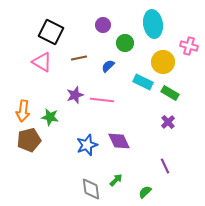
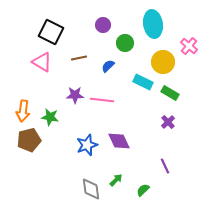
pink cross: rotated 24 degrees clockwise
purple star: rotated 18 degrees clockwise
green semicircle: moved 2 px left, 2 px up
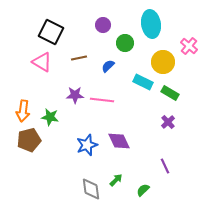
cyan ellipse: moved 2 px left
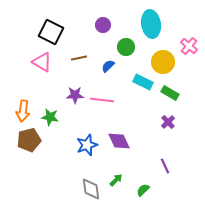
green circle: moved 1 px right, 4 px down
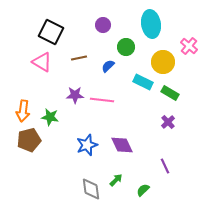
purple diamond: moved 3 px right, 4 px down
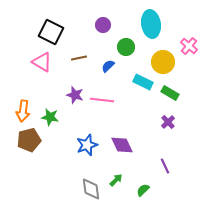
purple star: rotated 18 degrees clockwise
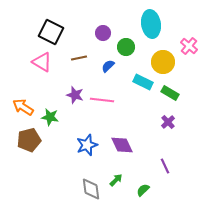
purple circle: moved 8 px down
orange arrow: moved 4 px up; rotated 115 degrees clockwise
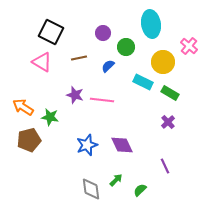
green semicircle: moved 3 px left
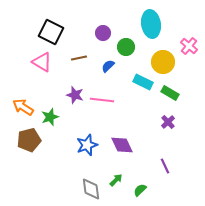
green star: rotated 30 degrees counterclockwise
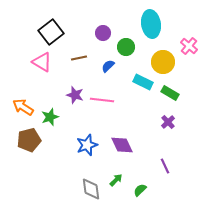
black square: rotated 25 degrees clockwise
